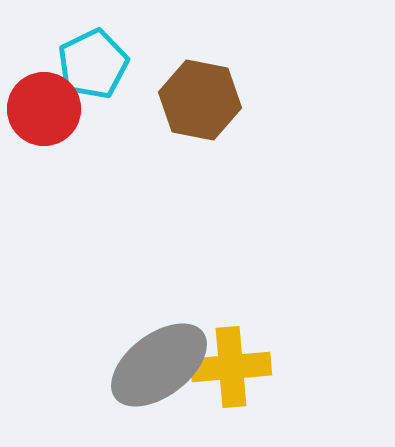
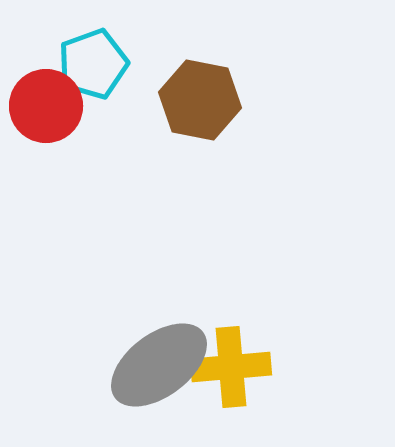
cyan pentagon: rotated 6 degrees clockwise
red circle: moved 2 px right, 3 px up
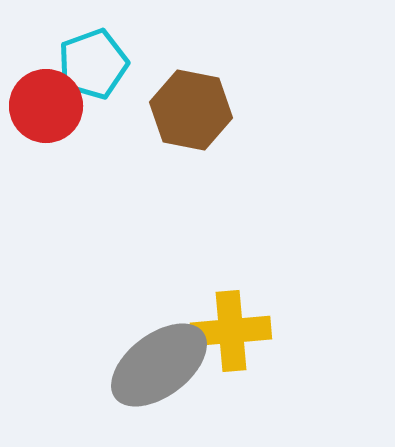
brown hexagon: moved 9 px left, 10 px down
yellow cross: moved 36 px up
